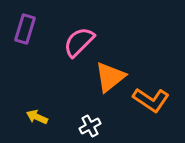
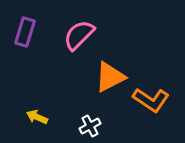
purple rectangle: moved 3 px down
pink semicircle: moved 7 px up
orange triangle: rotated 12 degrees clockwise
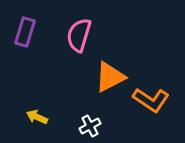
pink semicircle: rotated 28 degrees counterclockwise
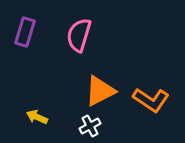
orange triangle: moved 10 px left, 14 px down
